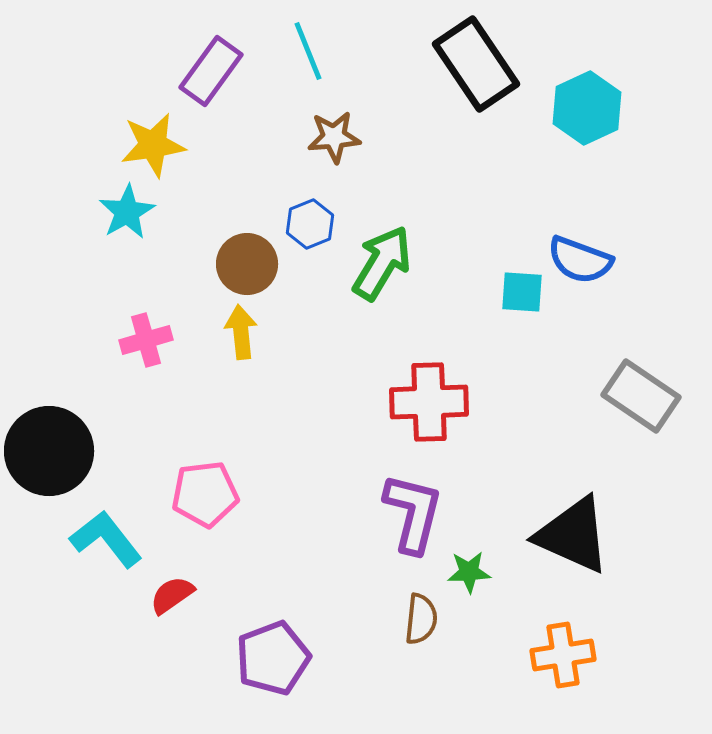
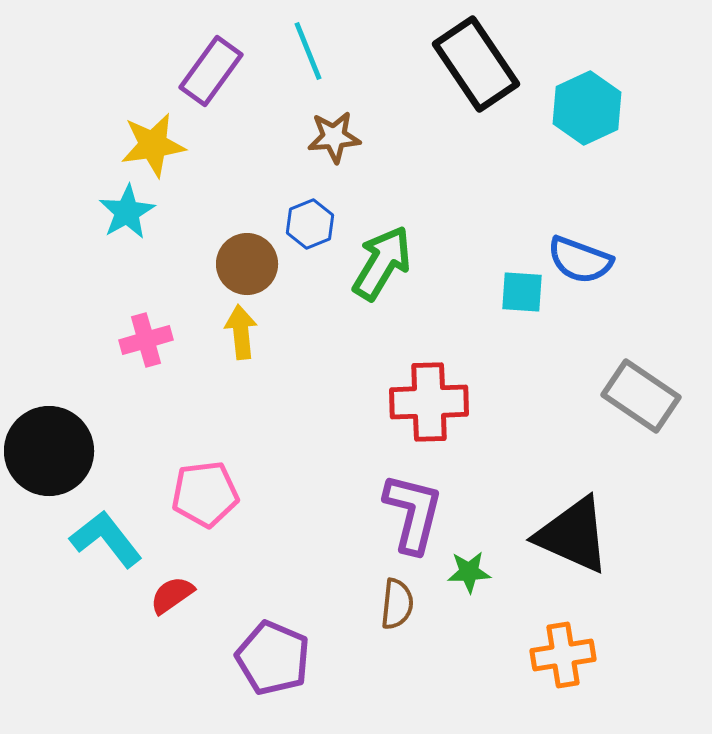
brown semicircle: moved 24 px left, 15 px up
purple pentagon: rotated 28 degrees counterclockwise
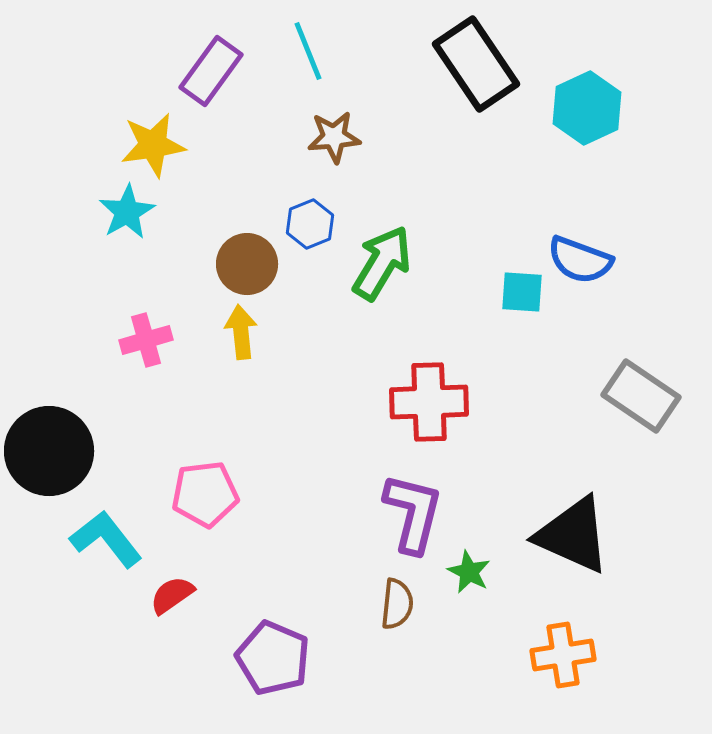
green star: rotated 30 degrees clockwise
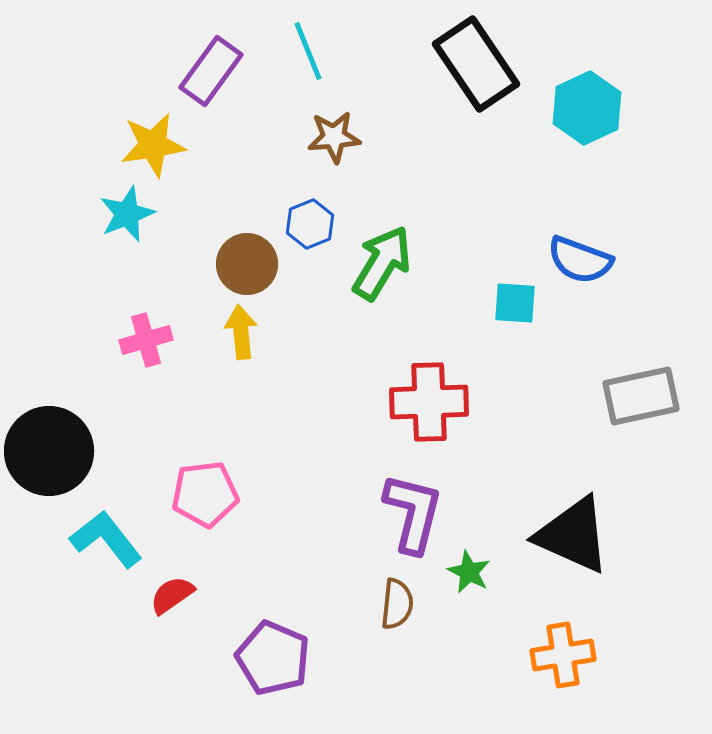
cyan star: moved 2 px down; rotated 8 degrees clockwise
cyan square: moved 7 px left, 11 px down
gray rectangle: rotated 46 degrees counterclockwise
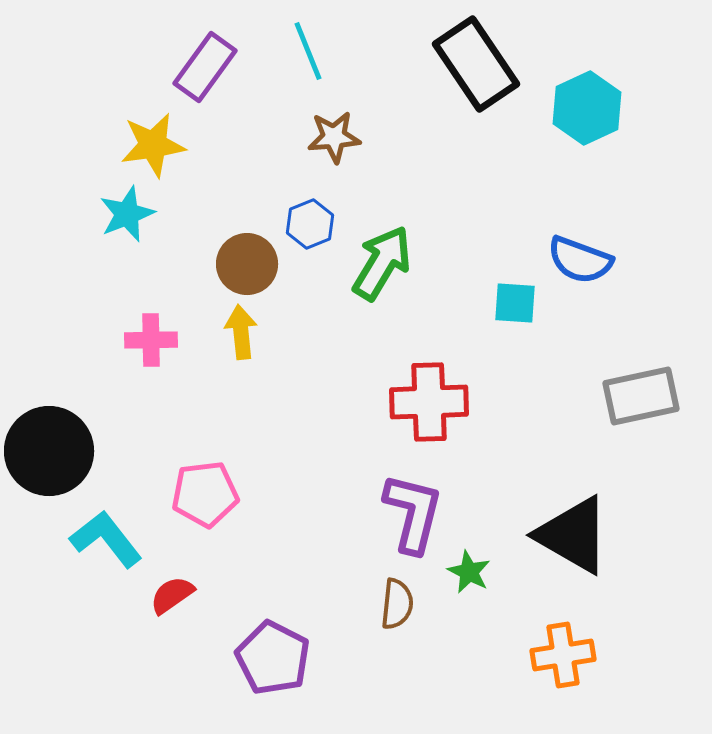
purple rectangle: moved 6 px left, 4 px up
pink cross: moved 5 px right; rotated 15 degrees clockwise
black triangle: rotated 6 degrees clockwise
purple pentagon: rotated 4 degrees clockwise
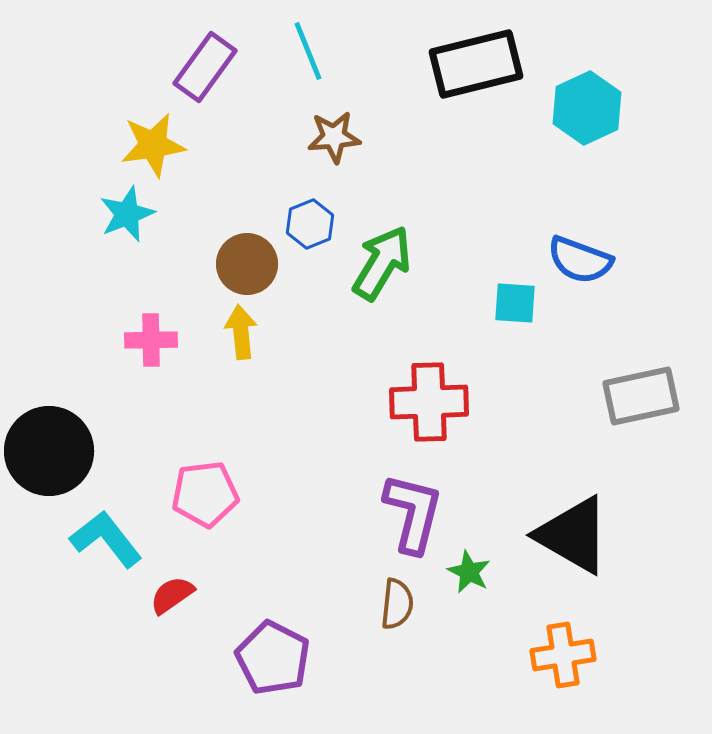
black rectangle: rotated 70 degrees counterclockwise
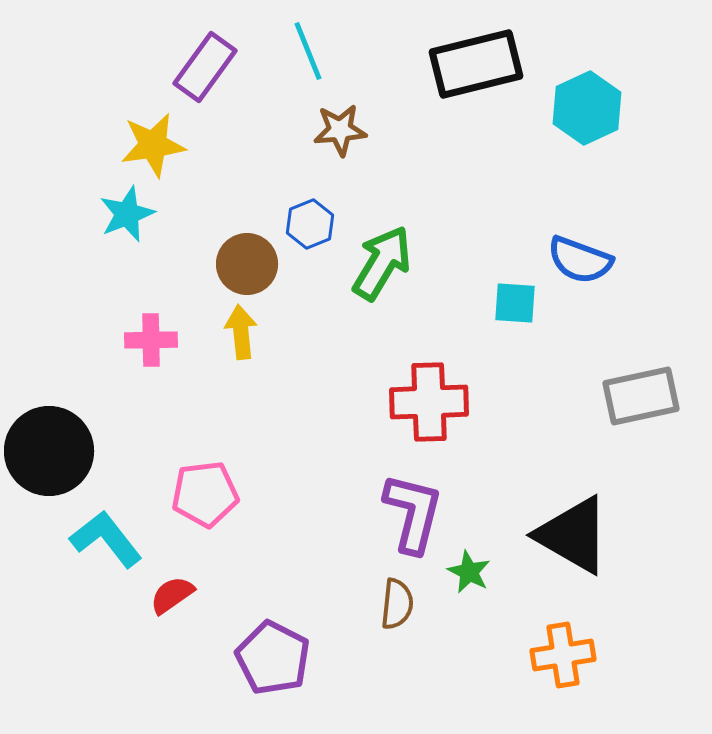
brown star: moved 6 px right, 7 px up
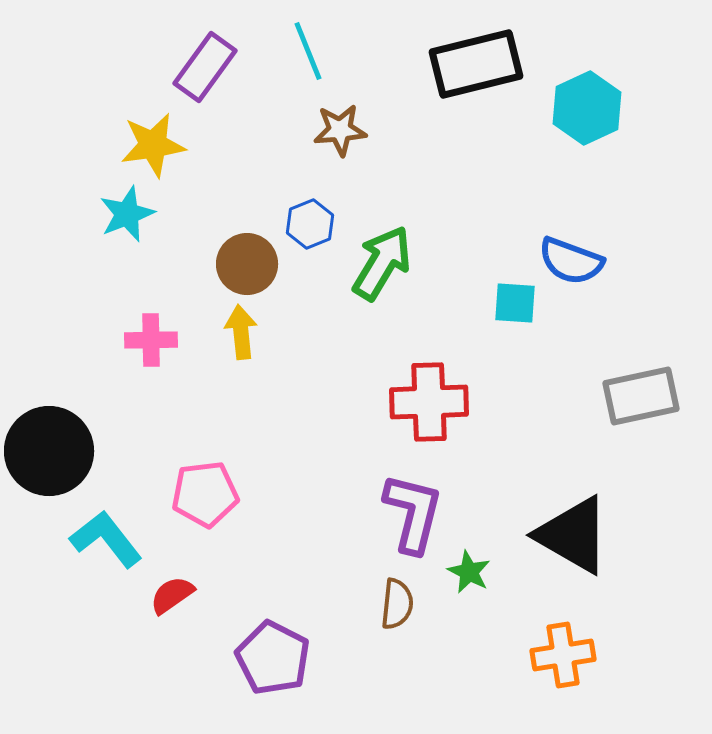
blue semicircle: moved 9 px left, 1 px down
